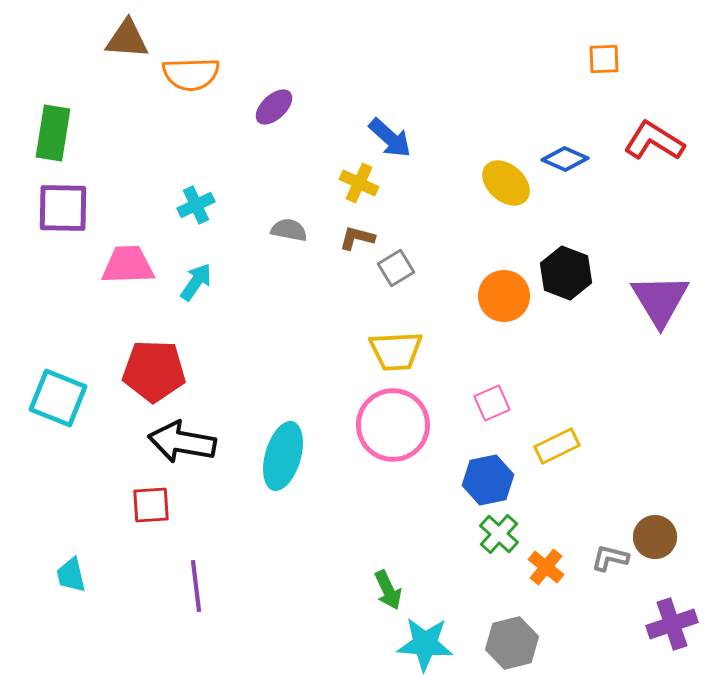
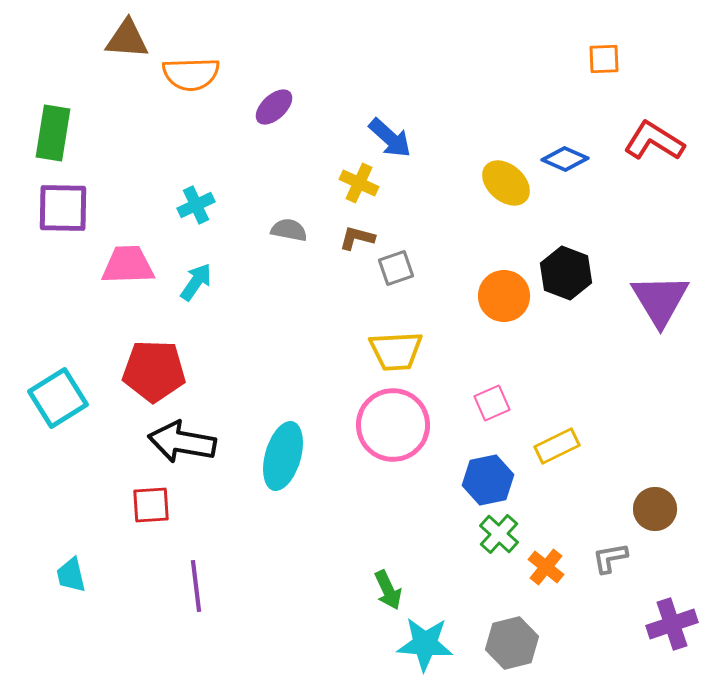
gray square: rotated 12 degrees clockwise
cyan square: rotated 36 degrees clockwise
brown circle: moved 28 px up
gray L-shape: rotated 24 degrees counterclockwise
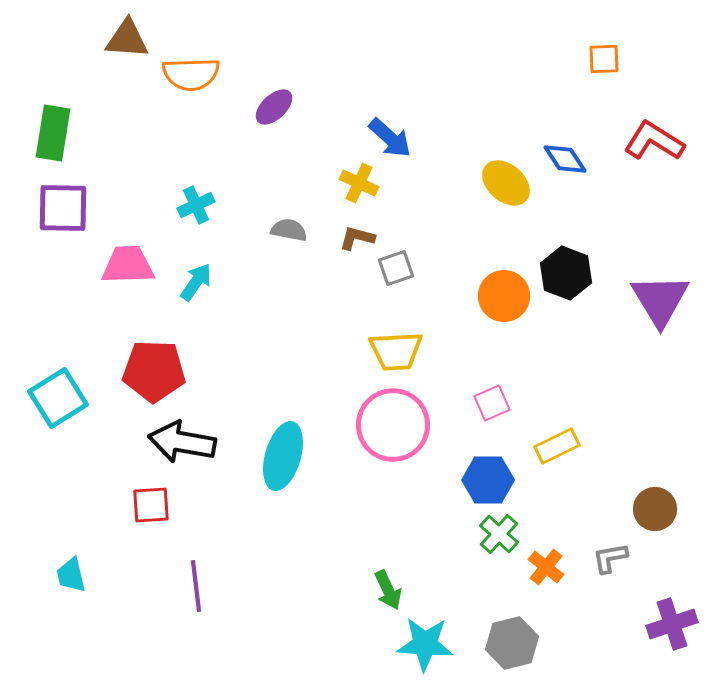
blue diamond: rotated 33 degrees clockwise
blue hexagon: rotated 12 degrees clockwise
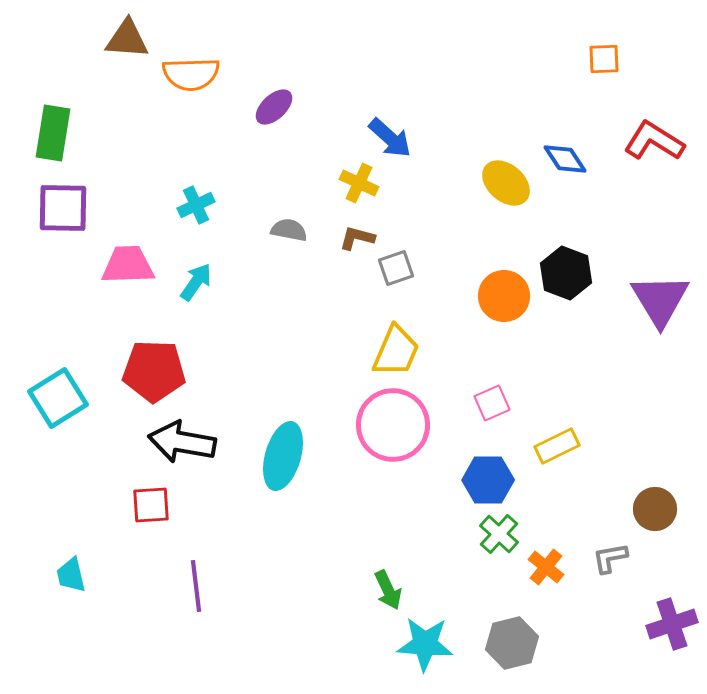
yellow trapezoid: rotated 64 degrees counterclockwise
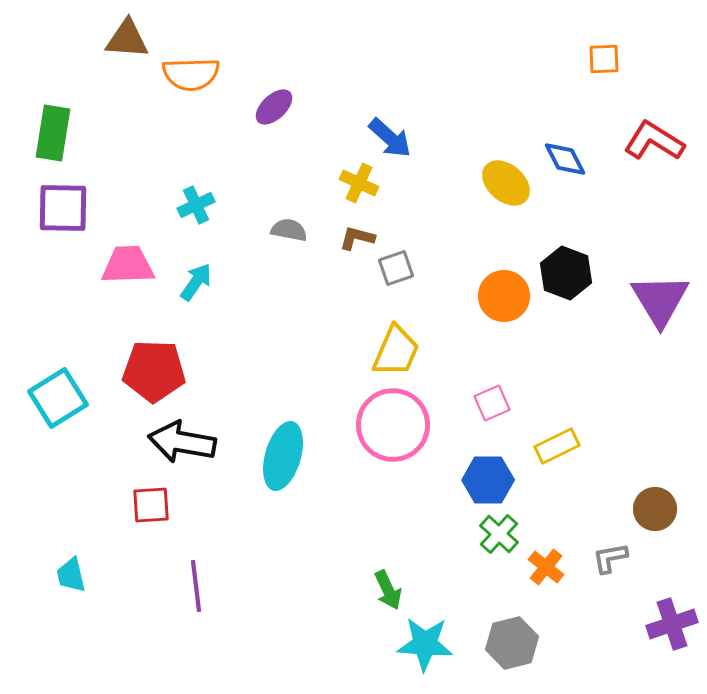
blue diamond: rotated 6 degrees clockwise
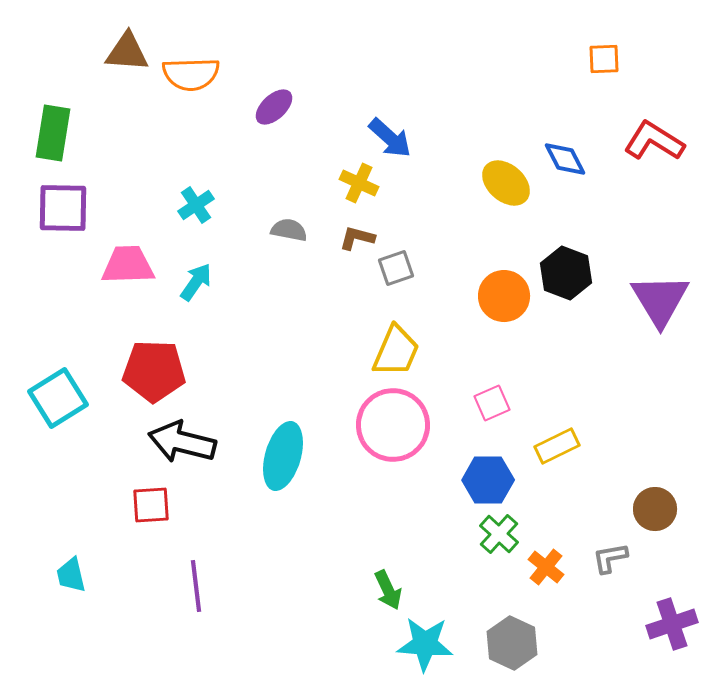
brown triangle: moved 13 px down
cyan cross: rotated 9 degrees counterclockwise
black arrow: rotated 4 degrees clockwise
gray hexagon: rotated 21 degrees counterclockwise
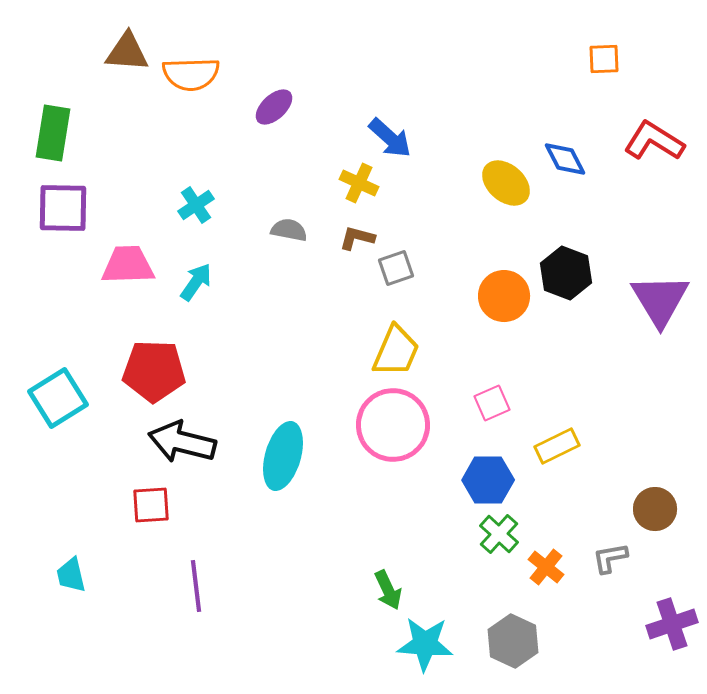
gray hexagon: moved 1 px right, 2 px up
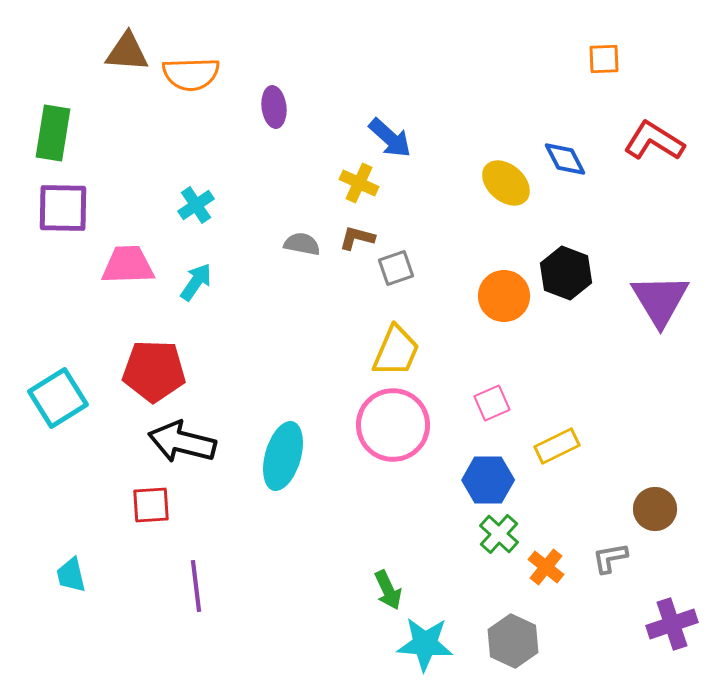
purple ellipse: rotated 54 degrees counterclockwise
gray semicircle: moved 13 px right, 14 px down
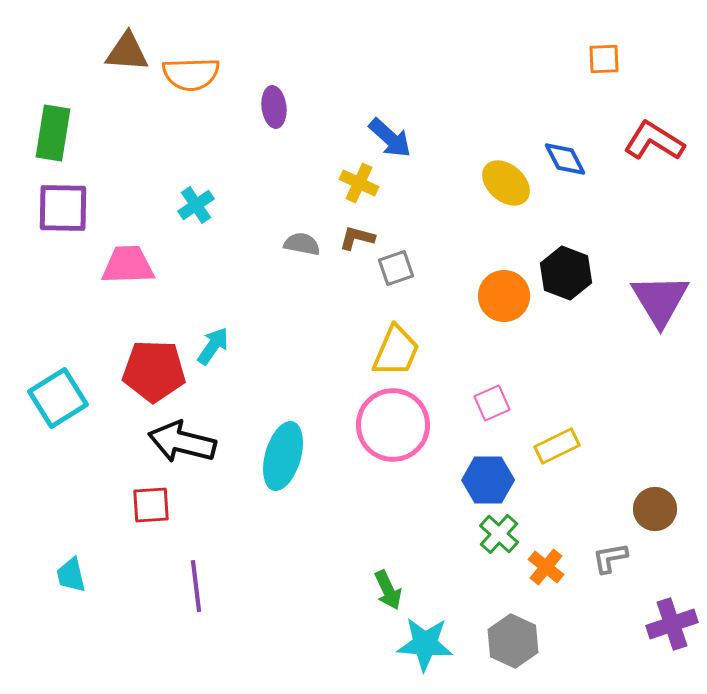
cyan arrow: moved 17 px right, 64 px down
